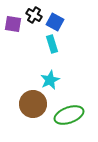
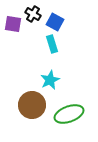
black cross: moved 1 px left, 1 px up
brown circle: moved 1 px left, 1 px down
green ellipse: moved 1 px up
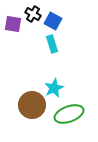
blue square: moved 2 px left, 1 px up
cyan star: moved 4 px right, 8 px down
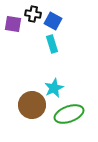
black cross: rotated 21 degrees counterclockwise
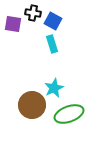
black cross: moved 1 px up
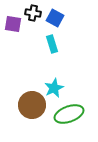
blue square: moved 2 px right, 3 px up
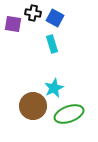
brown circle: moved 1 px right, 1 px down
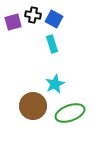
black cross: moved 2 px down
blue square: moved 1 px left, 1 px down
purple square: moved 2 px up; rotated 24 degrees counterclockwise
cyan star: moved 1 px right, 4 px up
green ellipse: moved 1 px right, 1 px up
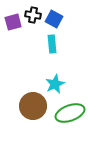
cyan rectangle: rotated 12 degrees clockwise
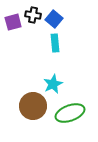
blue square: rotated 12 degrees clockwise
cyan rectangle: moved 3 px right, 1 px up
cyan star: moved 2 px left
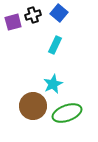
black cross: rotated 28 degrees counterclockwise
blue square: moved 5 px right, 6 px up
cyan rectangle: moved 2 px down; rotated 30 degrees clockwise
green ellipse: moved 3 px left
